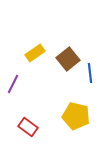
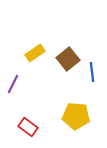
blue line: moved 2 px right, 1 px up
yellow pentagon: rotated 8 degrees counterclockwise
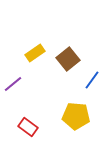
blue line: moved 8 px down; rotated 42 degrees clockwise
purple line: rotated 24 degrees clockwise
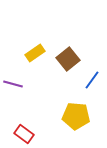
purple line: rotated 54 degrees clockwise
red rectangle: moved 4 px left, 7 px down
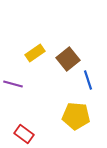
blue line: moved 4 px left; rotated 54 degrees counterclockwise
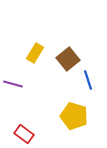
yellow rectangle: rotated 24 degrees counterclockwise
yellow pentagon: moved 2 px left; rotated 12 degrees clockwise
